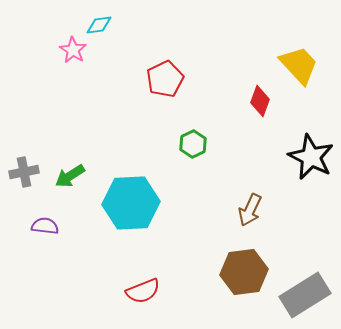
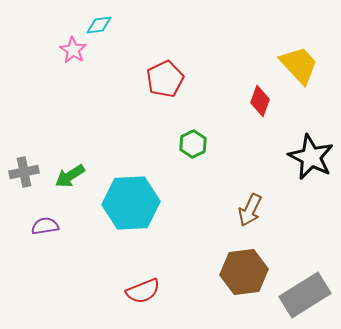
purple semicircle: rotated 16 degrees counterclockwise
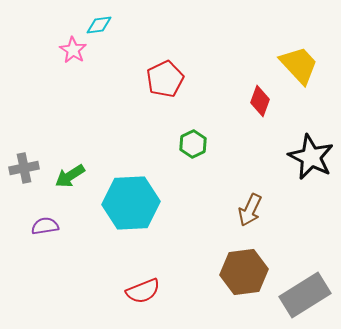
gray cross: moved 4 px up
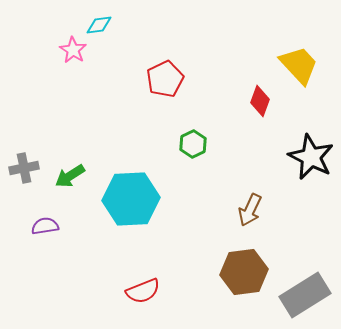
cyan hexagon: moved 4 px up
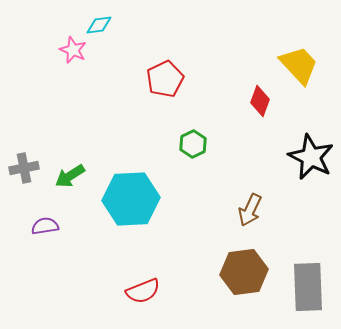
pink star: rotated 8 degrees counterclockwise
gray rectangle: moved 3 px right, 8 px up; rotated 60 degrees counterclockwise
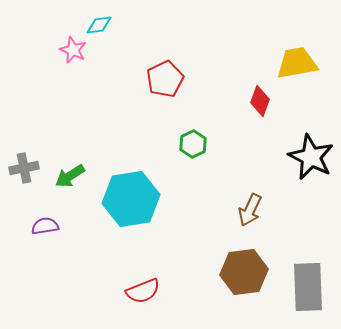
yellow trapezoid: moved 2 px left, 2 px up; rotated 57 degrees counterclockwise
cyan hexagon: rotated 6 degrees counterclockwise
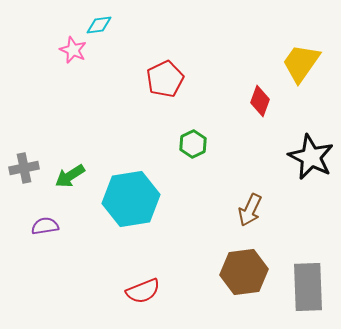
yellow trapezoid: moved 4 px right; rotated 45 degrees counterclockwise
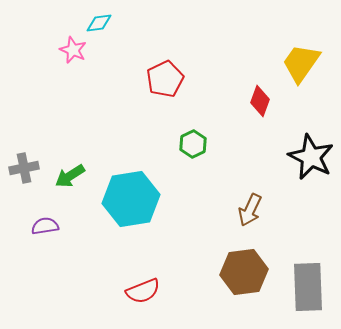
cyan diamond: moved 2 px up
